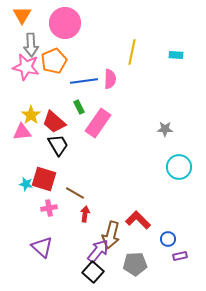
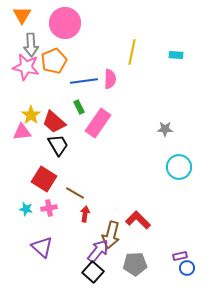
red square: rotated 15 degrees clockwise
cyan star: moved 25 px down
blue circle: moved 19 px right, 29 px down
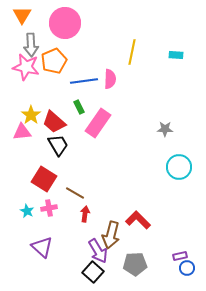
cyan star: moved 1 px right, 2 px down; rotated 16 degrees clockwise
purple arrow: rotated 110 degrees clockwise
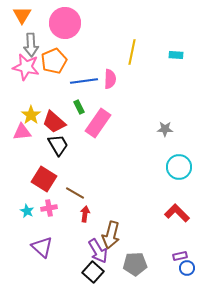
red L-shape: moved 39 px right, 7 px up
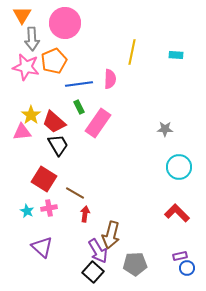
gray arrow: moved 1 px right, 6 px up
blue line: moved 5 px left, 3 px down
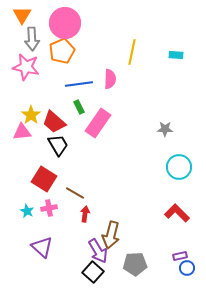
orange pentagon: moved 8 px right, 10 px up
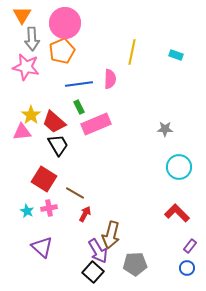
cyan rectangle: rotated 16 degrees clockwise
pink rectangle: moved 2 px left, 1 px down; rotated 32 degrees clockwise
red arrow: rotated 21 degrees clockwise
purple rectangle: moved 10 px right, 10 px up; rotated 40 degrees counterclockwise
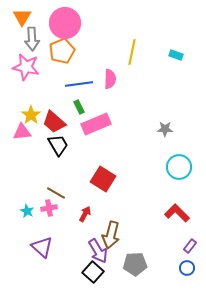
orange triangle: moved 2 px down
red square: moved 59 px right
brown line: moved 19 px left
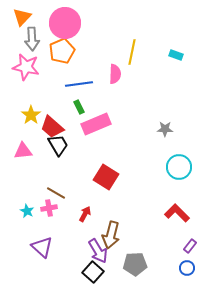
orange triangle: rotated 12 degrees clockwise
pink semicircle: moved 5 px right, 5 px up
red trapezoid: moved 2 px left, 5 px down
pink triangle: moved 1 px right, 19 px down
red square: moved 3 px right, 2 px up
